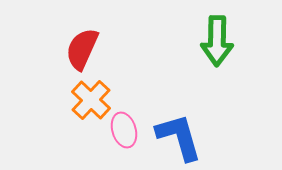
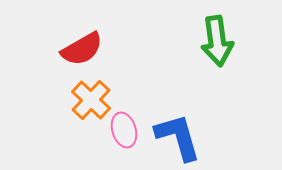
green arrow: rotated 9 degrees counterclockwise
red semicircle: rotated 144 degrees counterclockwise
blue L-shape: moved 1 px left
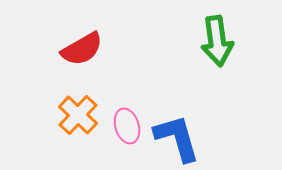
orange cross: moved 13 px left, 15 px down
pink ellipse: moved 3 px right, 4 px up
blue L-shape: moved 1 px left, 1 px down
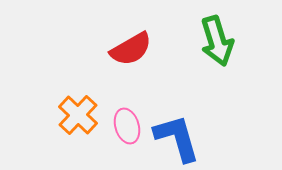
green arrow: rotated 9 degrees counterclockwise
red semicircle: moved 49 px right
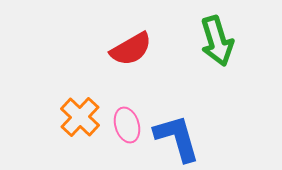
orange cross: moved 2 px right, 2 px down
pink ellipse: moved 1 px up
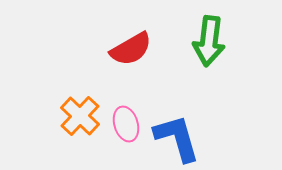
green arrow: moved 8 px left; rotated 24 degrees clockwise
orange cross: moved 1 px up
pink ellipse: moved 1 px left, 1 px up
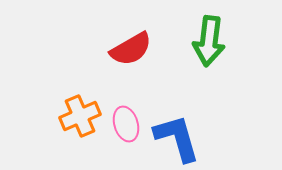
orange cross: rotated 24 degrees clockwise
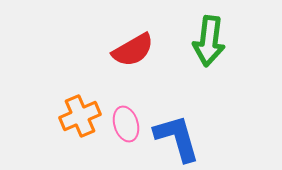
red semicircle: moved 2 px right, 1 px down
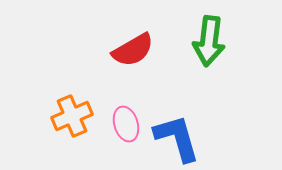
orange cross: moved 8 px left
